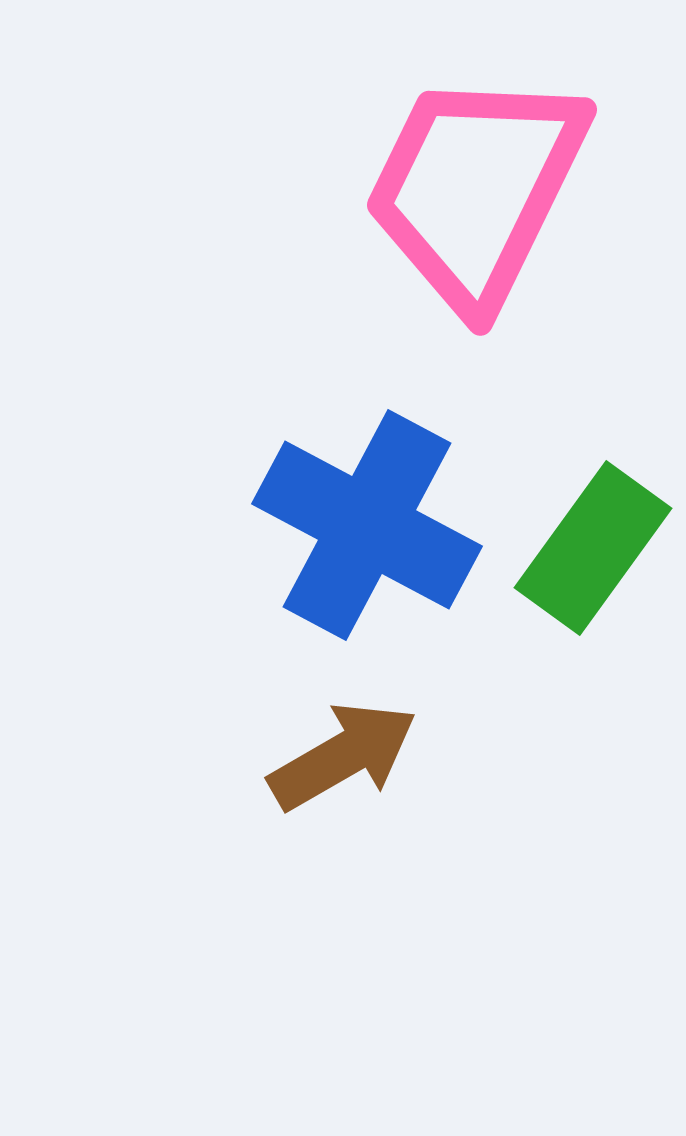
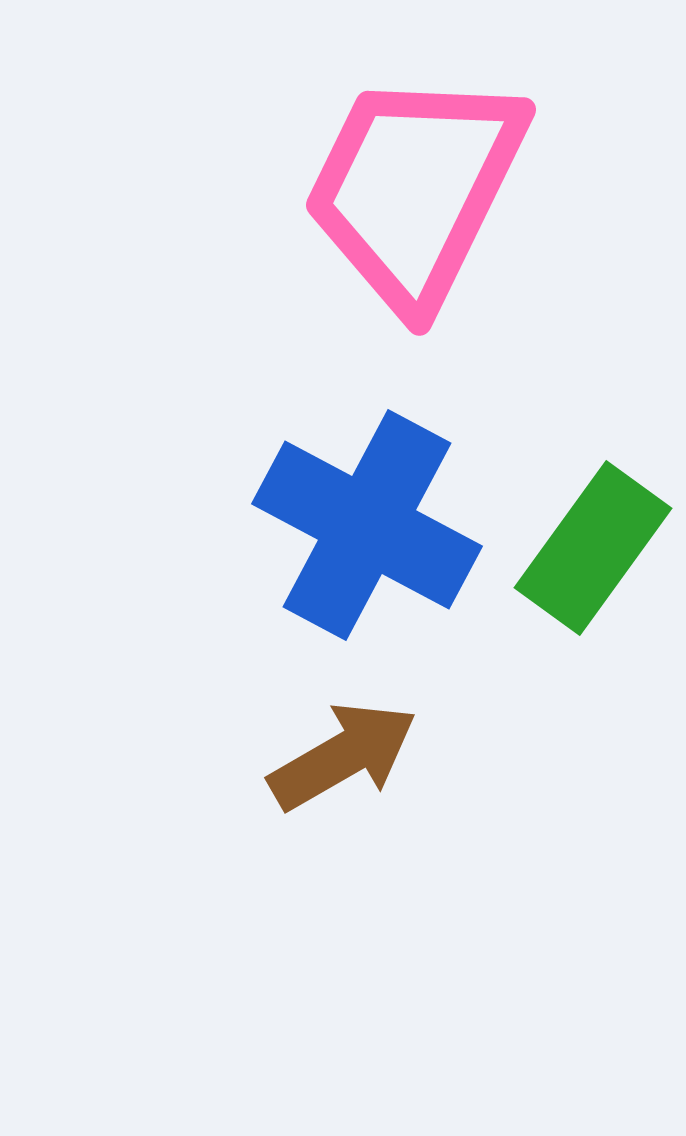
pink trapezoid: moved 61 px left
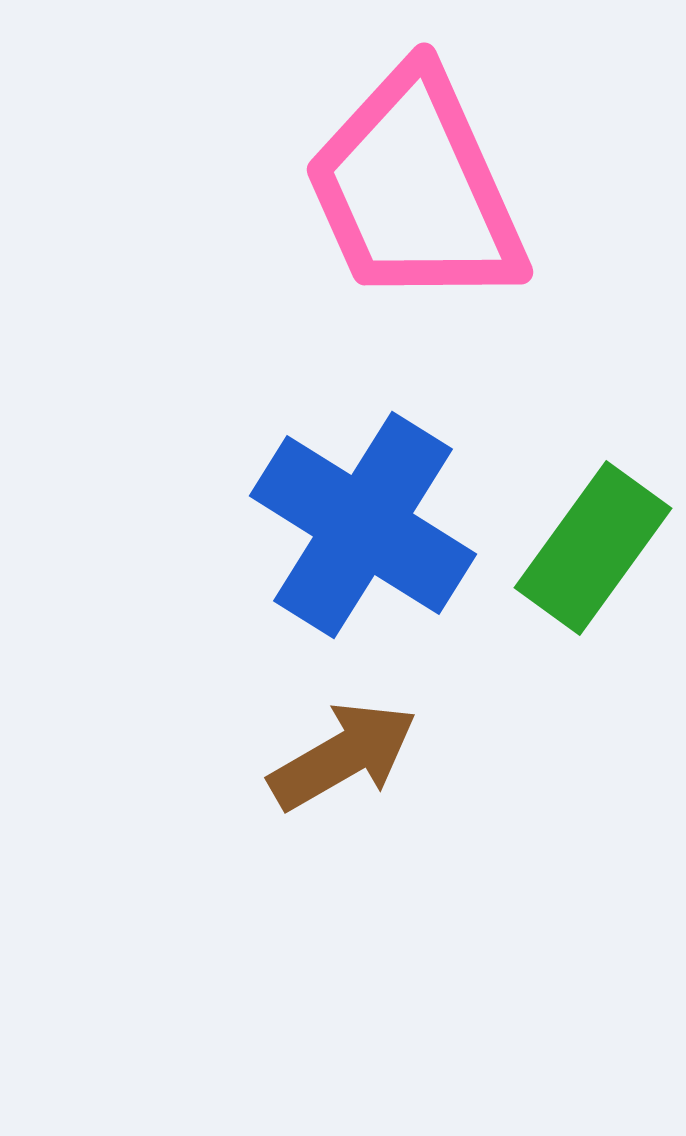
pink trapezoid: rotated 50 degrees counterclockwise
blue cross: moved 4 px left; rotated 4 degrees clockwise
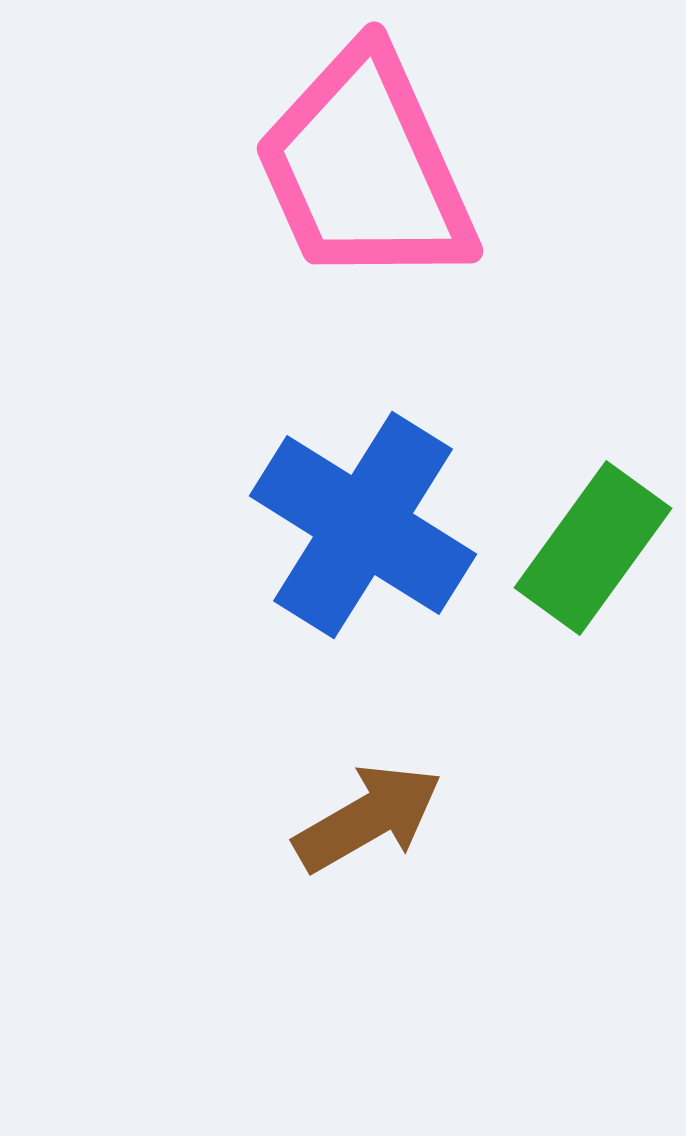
pink trapezoid: moved 50 px left, 21 px up
brown arrow: moved 25 px right, 62 px down
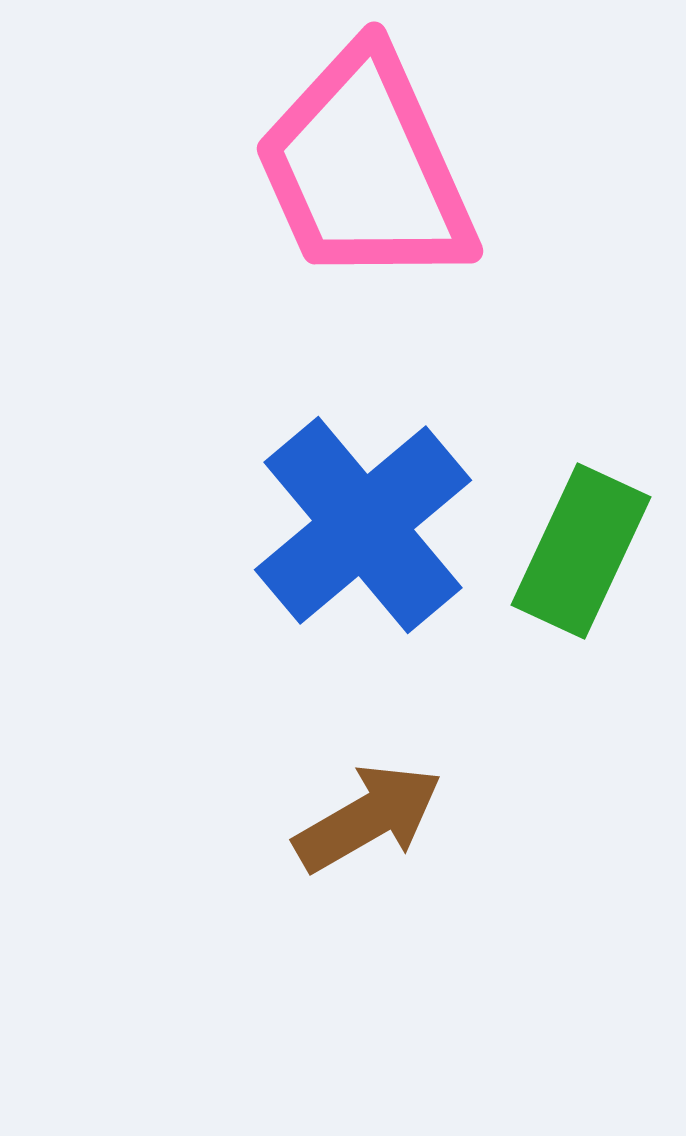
blue cross: rotated 18 degrees clockwise
green rectangle: moved 12 px left, 3 px down; rotated 11 degrees counterclockwise
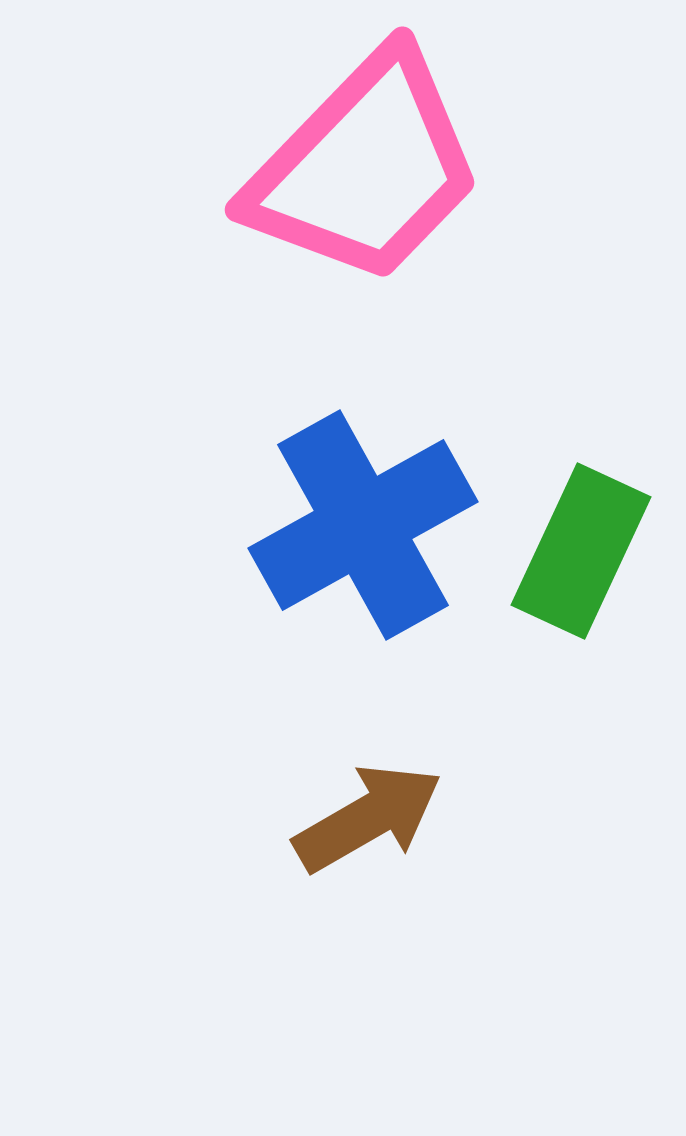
pink trapezoid: rotated 112 degrees counterclockwise
blue cross: rotated 11 degrees clockwise
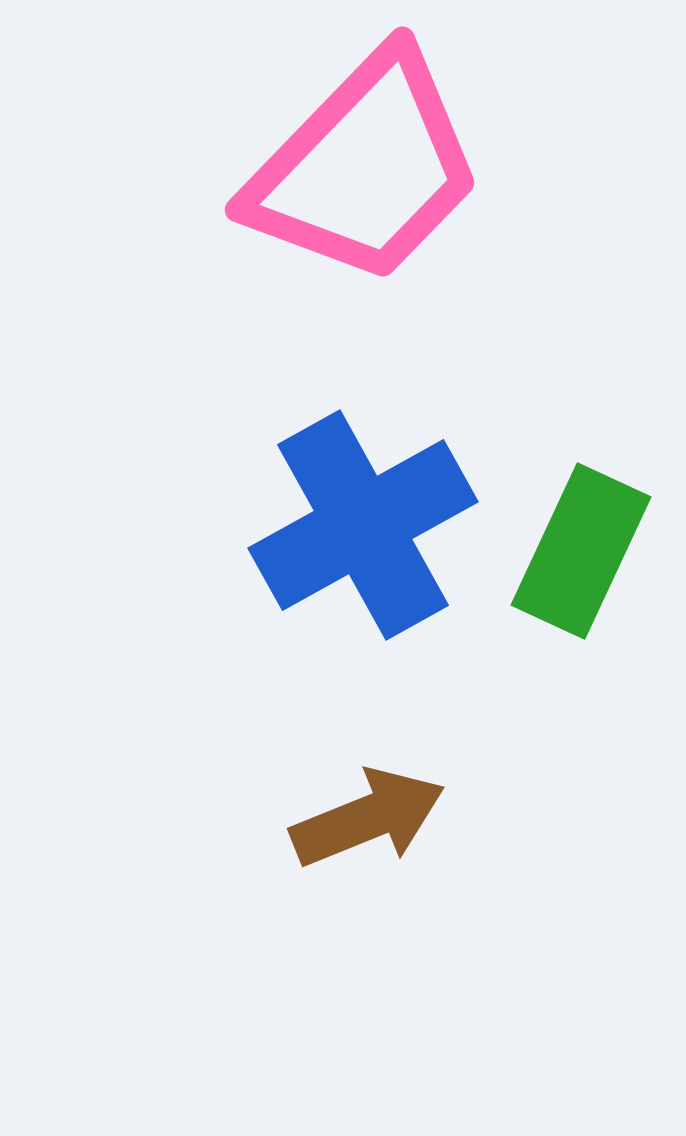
brown arrow: rotated 8 degrees clockwise
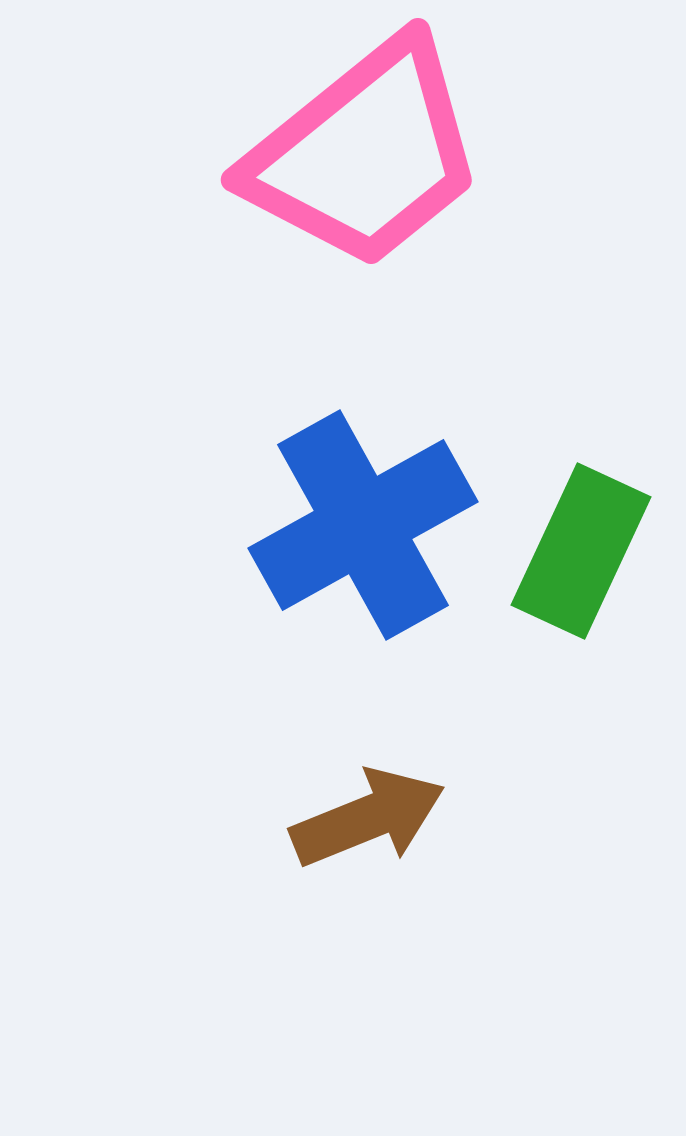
pink trapezoid: moved 14 px up; rotated 7 degrees clockwise
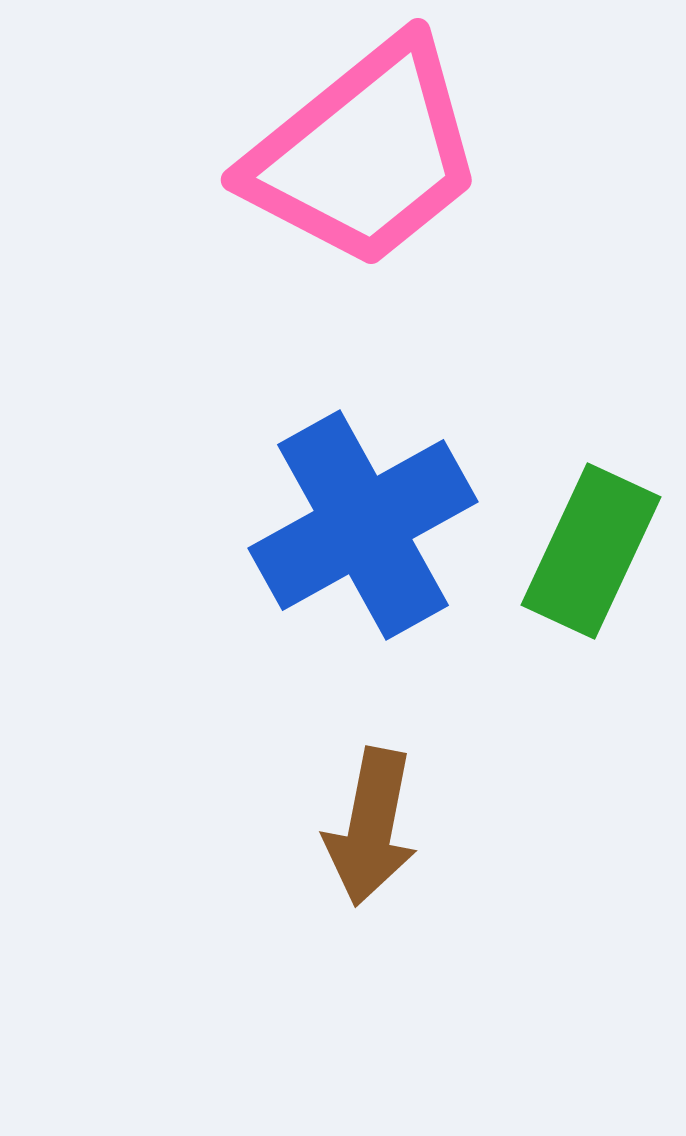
green rectangle: moved 10 px right
brown arrow: moved 3 px right, 9 px down; rotated 123 degrees clockwise
